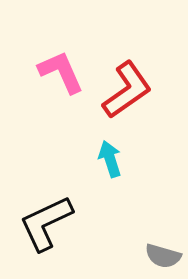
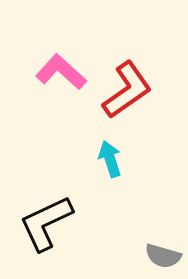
pink L-shape: rotated 24 degrees counterclockwise
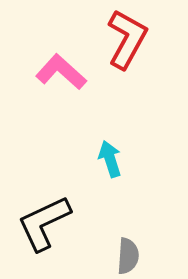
red L-shape: moved 51 px up; rotated 26 degrees counterclockwise
black L-shape: moved 2 px left
gray semicircle: moved 35 px left; rotated 102 degrees counterclockwise
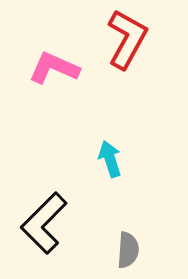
pink L-shape: moved 7 px left, 4 px up; rotated 18 degrees counterclockwise
black L-shape: rotated 20 degrees counterclockwise
gray semicircle: moved 6 px up
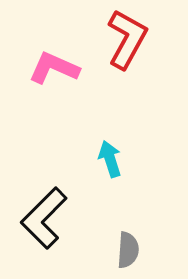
black L-shape: moved 5 px up
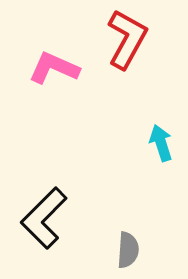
cyan arrow: moved 51 px right, 16 px up
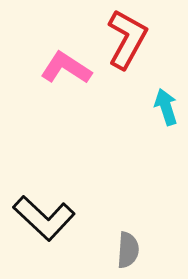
pink L-shape: moved 12 px right; rotated 9 degrees clockwise
cyan arrow: moved 5 px right, 36 px up
black L-shape: rotated 92 degrees counterclockwise
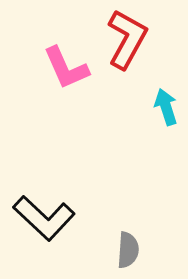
pink L-shape: rotated 147 degrees counterclockwise
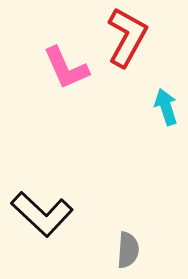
red L-shape: moved 2 px up
black L-shape: moved 2 px left, 4 px up
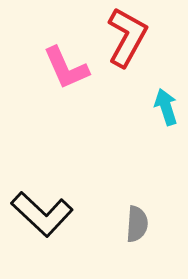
gray semicircle: moved 9 px right, 26 px up
